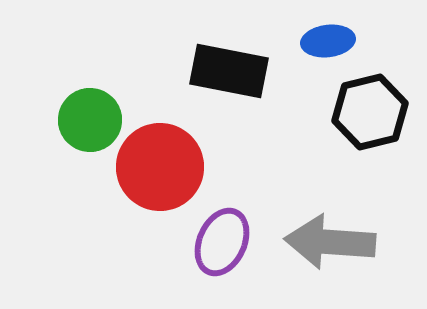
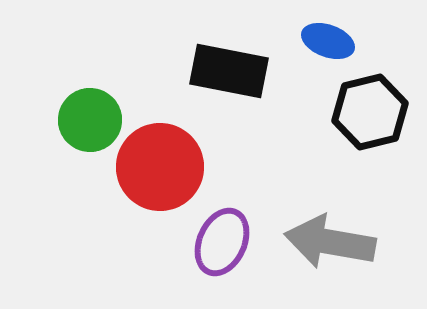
blue ellipse: rotated 27 degrees clockwise
gray arrow: rotated 6 degrees clockwise
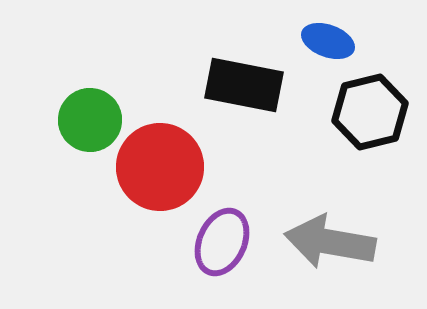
black rectangle: moved 15 px right, 14 px down
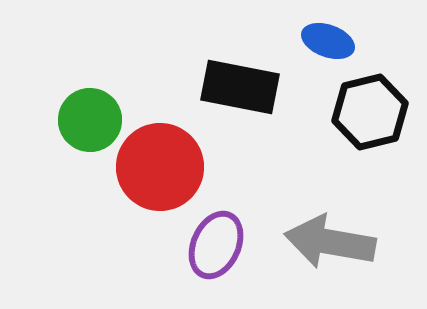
black rectangle: moved 4 px left, 2 px down
purple ellipse: moved 6 px left, 3 px down
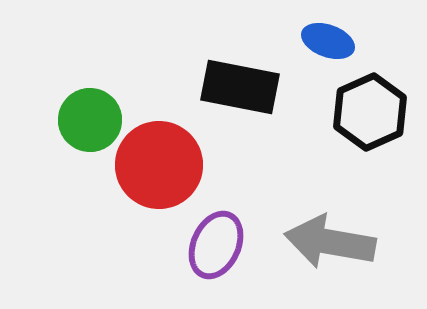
black hexagon: rotated 10 degrees counterclockwise
red circle: moved 1 px left, 2 px up
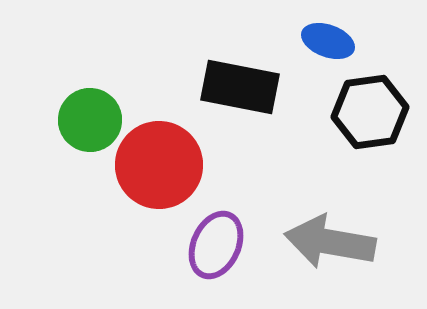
black hexagon: rotated 16 degrees clockwise
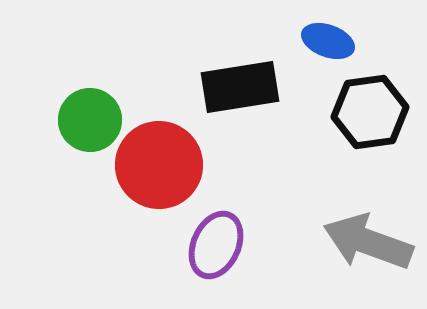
black rectangle: rotated 20 degrees counterclockwise
gray arrow: moved 38 px right; rotated 10 degrees clockwise
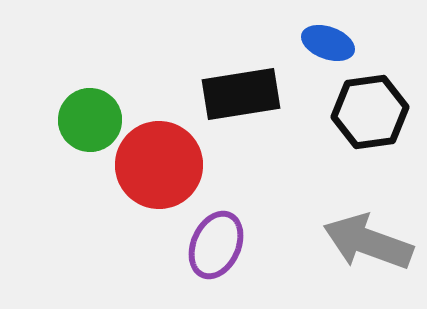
blue ellipse: moved 2 px down
black rectangle: moved 1 px right, 7 px down
